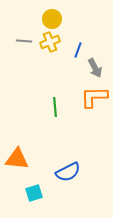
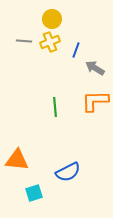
blue line: moved 2 px left
gray arrow: rotated 150 degrees clockwise
orange L-shape: moved 1 px right, 4 px down
orange triangle: moved 1 px down
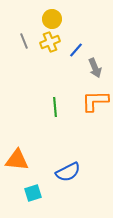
gray line: rotated 63 degrees clockwise
blue line: rotated 21 degrees clockwise
gray arrow: rotated 144 degrees counterclockwise
cyan square: moved 1 px left
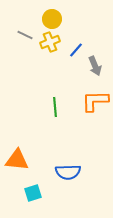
gray line: moved 1 px right, 6 px up; rotated 42 degrees counterclockwise
gray arrow: moved 2 px up
blue semicircle: rotated 25 degrees clockwise
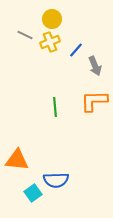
orange L-shape: moved 1 px left
blue semicircle: moved 12 px left, 8 px down
cyan square: rotated 18 degrees counterclockwise
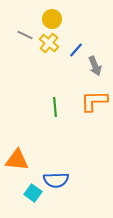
yellow cross: moved 1 px left, 1 px down; rotated 30 degrees counterclockwise
cyan square: rotated 18 degrees counterclockwise
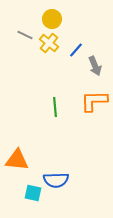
cyan square: rotated 24 degrees counterclockwise
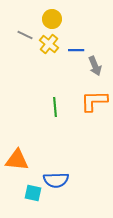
yellow cross: moved 1 px down
blue line: rotated 49 degrees clockwise
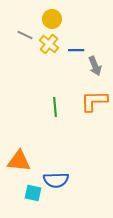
orange triangle: moved 2 px right, 1 px down
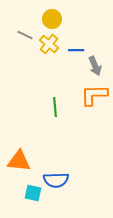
orange L-shape: moved 6 px up
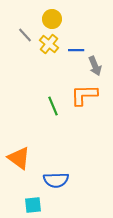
gray line: rotated 21 degrees clockwise
orange L-shape: moved 10 px left
green line: moved 2 px left, 1 px up; rotated 18 degrees counterclockwise
orange triangle: moved 3 px up; rotated 30 degrees clockwise
cyan square: moved 12 px down; rotated 18 degrees counterclockwise
